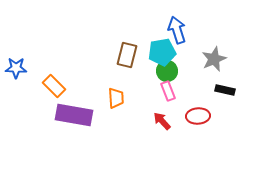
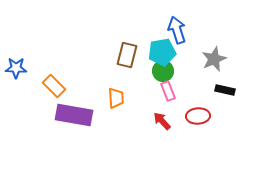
green circle: moved 4 px left
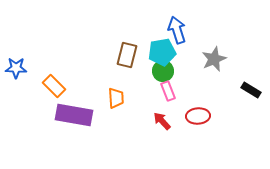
black rectangle: moved 26 px right; rotated 18 degrees clockwise
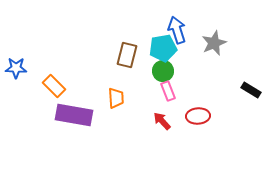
cyan pentagon: moved 1 px right, 4 px up
gray star: moved 16 px up
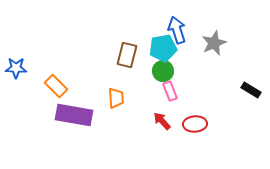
orange rectangle: moved 2 px right
pink rectangle: moved 2 px right
red ellipse: moved 3 px left, 8 px down
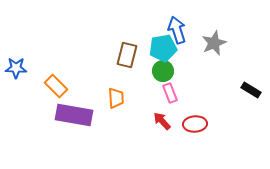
pink rectangle: moved 2 px down
